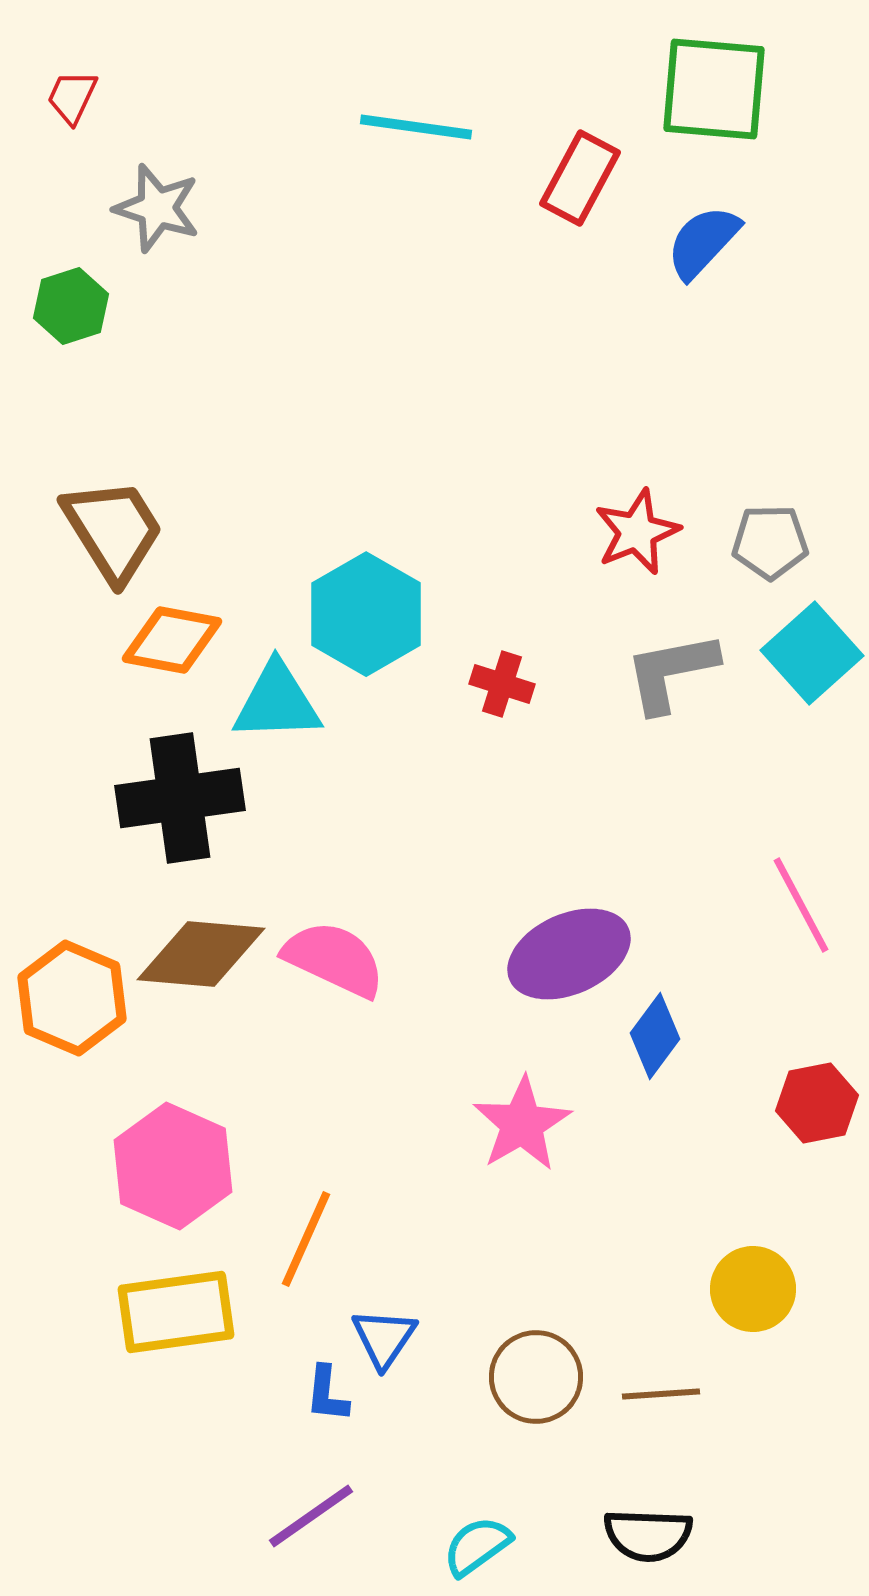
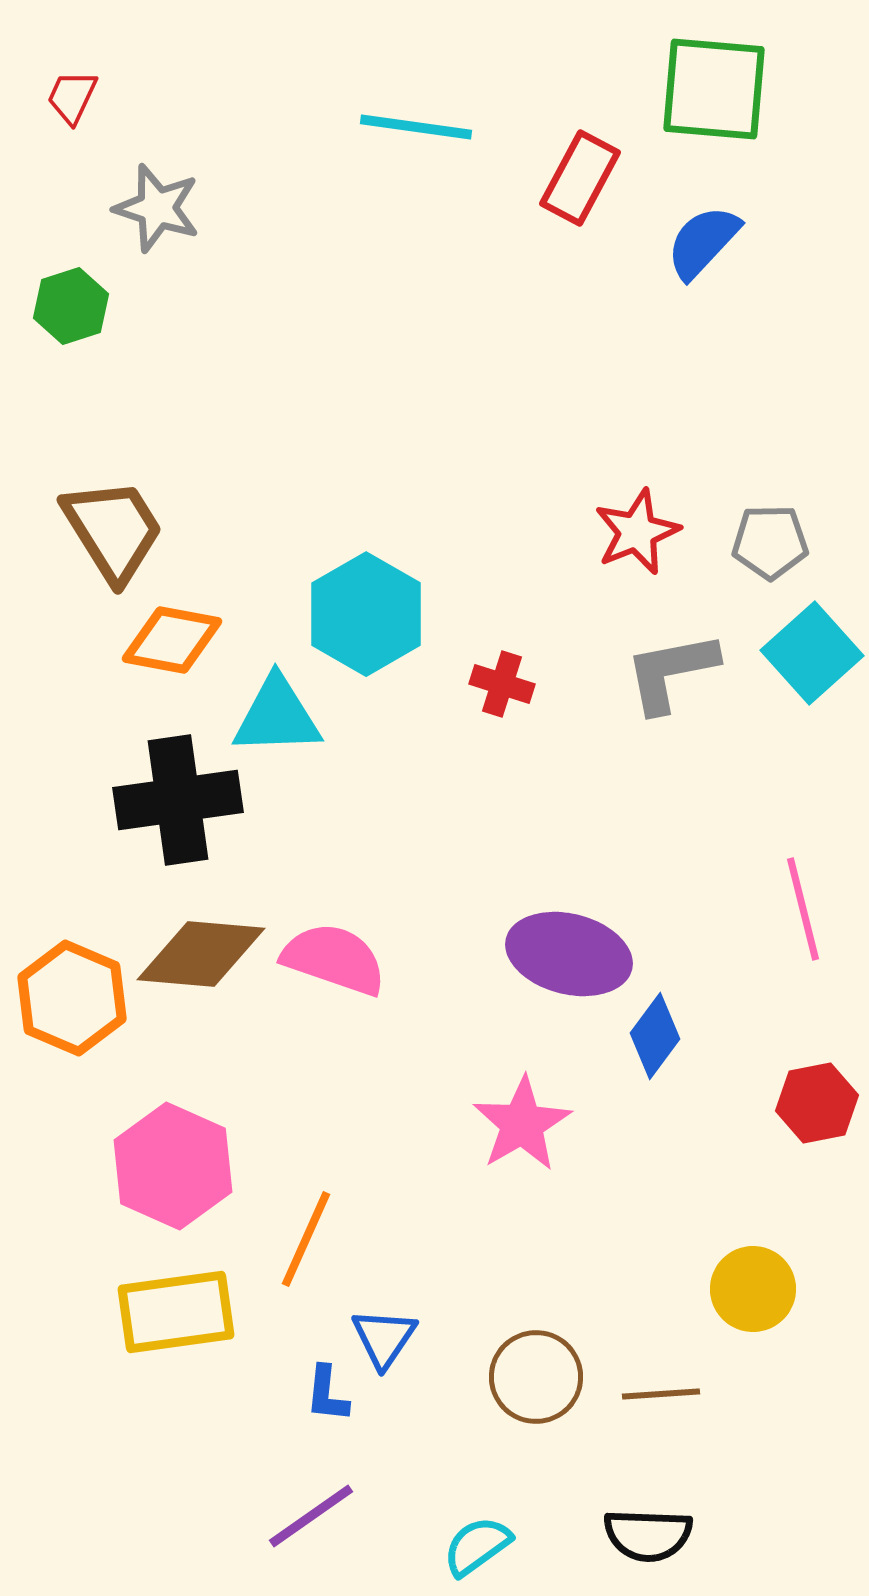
cyan triangle: moved 14 px down
black cross: moved 2 px left, 2 px down
pink line: moved 2 px right, 4 px down; rotated 14 degrees clockwise
purple ellipse: rotated 38 degrees clockwise
pink semicircle: rotated 6 degrees counterclockwise
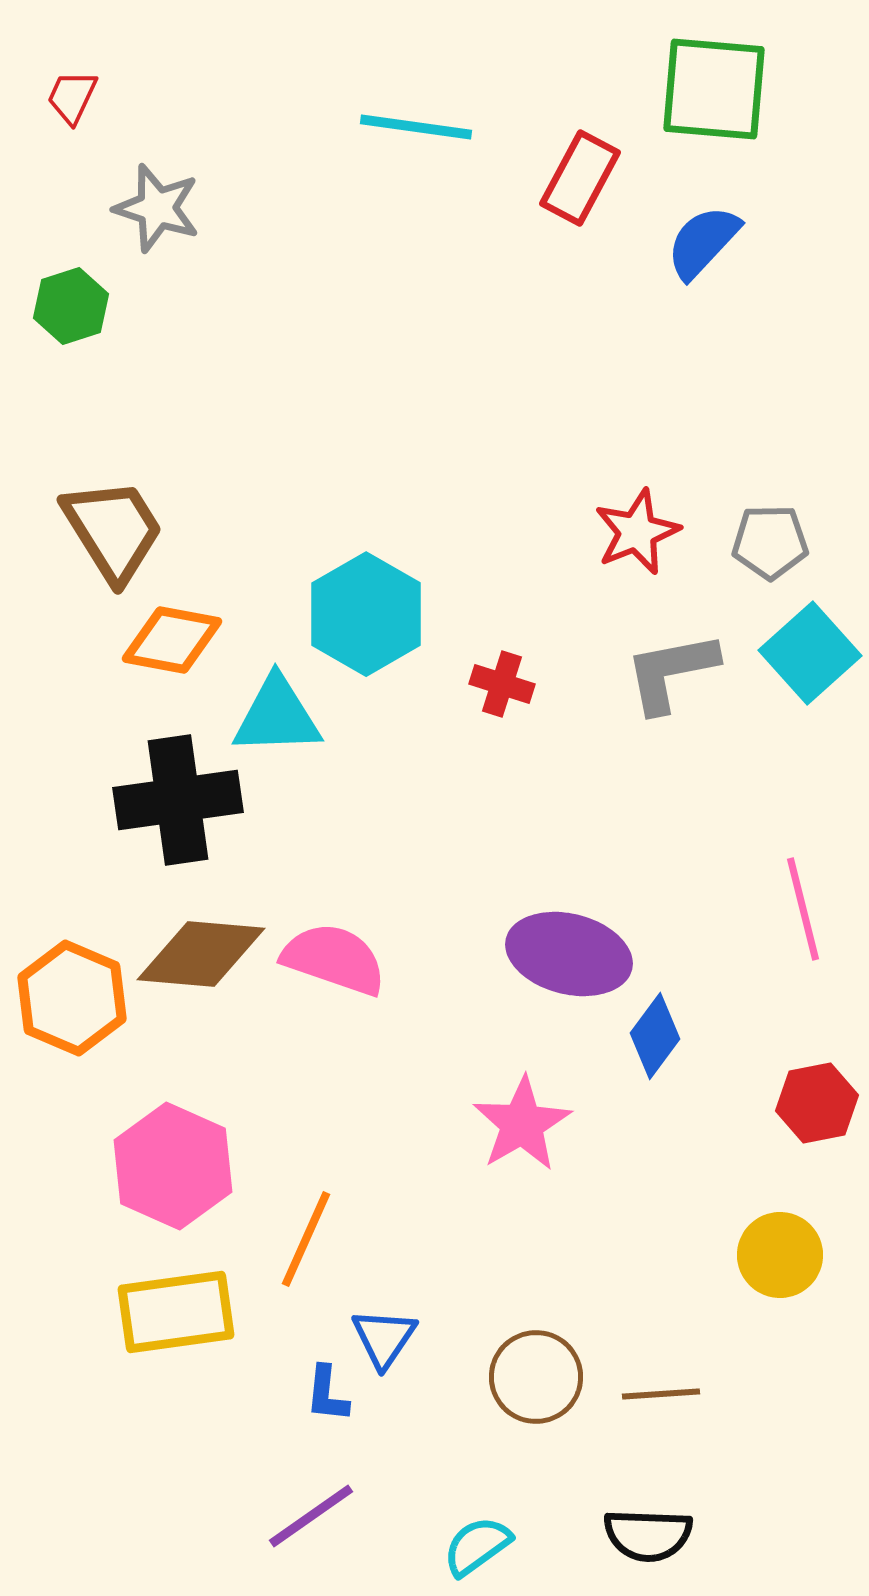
cyan square: moved 2 px left
yellow circle: moved 27 px right, 34 px up
